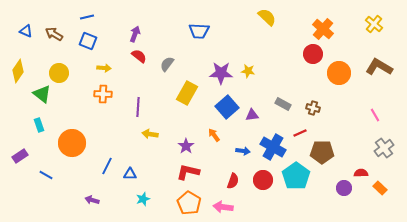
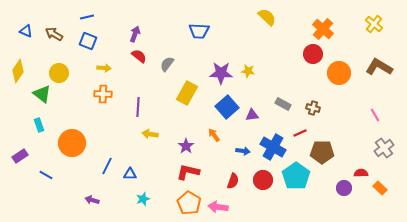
pink arrow at (223, 207): moved 5 px left
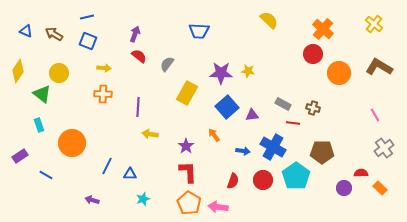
yellow semicircle at (267, 17): moved 2 px right, 3 px down
red line at (300, 133): moved 7 px left, 10 px up; rotated 32 degrees clockwise
red L-shape at (188, 172): rotated 75 degrees clockwise
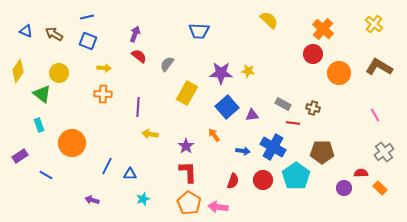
gray cross at (384, 148): moved 4 px down
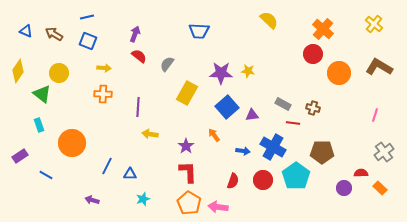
pink line at (375, 115): rotated 48 degrees clockwise
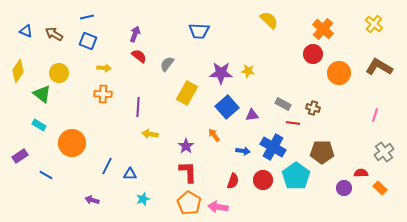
cyan rectangle at (39, 125): rotated 40 degrees counterclockwise
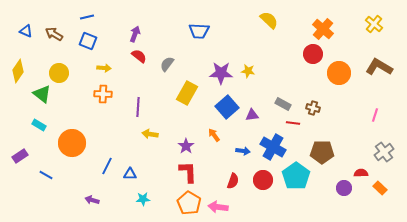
cyan star at (143, 199): rotated 16 degrees clockwise
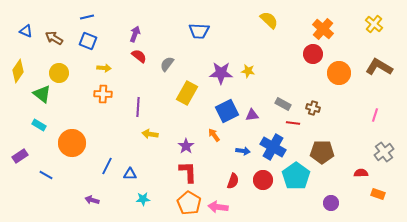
brown arrow at (54, 34): moved 4 px down
blue square at (227, 107): moved 4 px down; rotated 15 degrees clockwise
purple circle at (344, 188): moved 13 px left, 15 px down
orange rectangle at (380, 188): moved 2 px left, 6 px down; rotated 24 degrees counterclockwise
